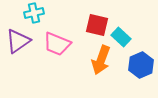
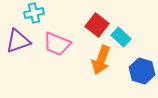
red square: rotated 25 degrees clockwise
purple triangle: rotated 16 degrees clockwise
blue hexagon: moved 1 px right, 6 px down; rotated 20 degrees counterclockwise
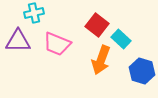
cyan rectangle: moved 2 px down
purple triangle: rotated 20 degrees clockwise
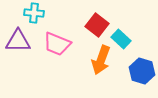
cyan cross: rotated 18 degrees clockwise
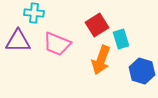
red square: rotated 20 degrees clockwise
cyan rectangle: rotated 30 degrees clockwise
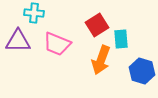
cyan rectangle: rotated 12 degrees clockwise
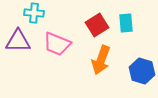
cyan rectangle: moved 5 px right, 16 px up
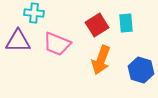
blue hexagon: moved 1 px left, 1 px up
